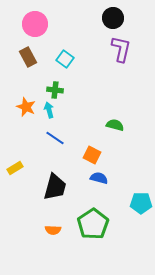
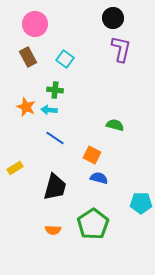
cyan arrow: rotated 70 degrees counterclockwise
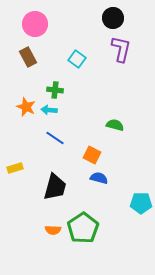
cyan square: moved 12 px right
yellow rectangle: rotated 14 degrees clockwise
green pentagon: moved 10 px left, 4 px down
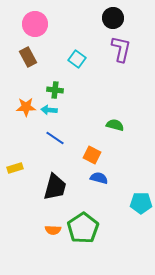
orange star: rotated 24 degrees counterclockwise
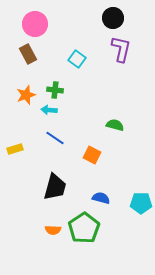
brown rectangle: moved 3 px up
orange star: moved 12 px up; rotated 18 degrees counterclockwise
yellow rectangle: moved 19 px up
blue semicircle: moved 2 px right, 20 px down
green pentagon: moved 1 px right
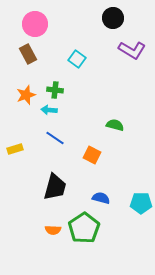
purple L-shape: moved 11 px right, 1 px down; rotated 108 degrees clockwise
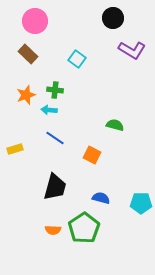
pink circle: moved 3 px up
brown rectangle: rotated 18 degrees counterclockwise
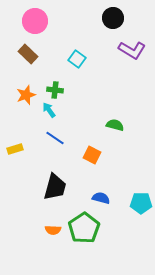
cyan arrow: rotated 49 degrees clockwise
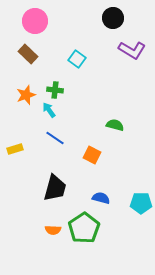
black trapezoid: moved 1 px down
